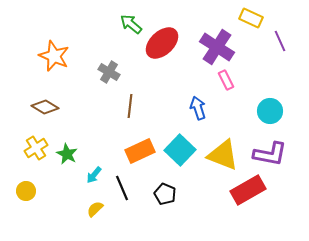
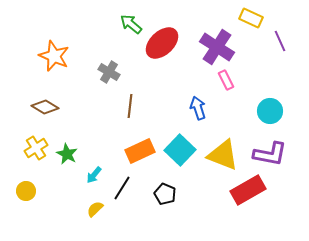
black line: rotated 55 degrees clockwise
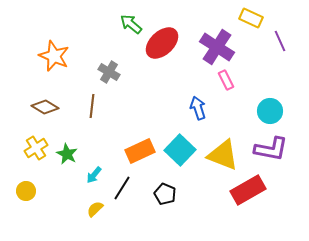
brown line: moved 38 px left
purple L-shape: moved 1 px right, 5 px up
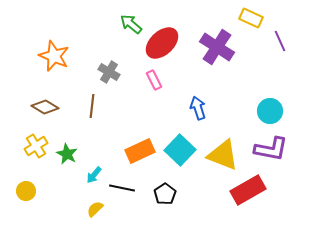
pink rectangle: moved 72 px left
yellow cross: moved 2 px up
black line: rotated 70 degrees clockwise
black pentagon: rotated 15 degrees clockwise
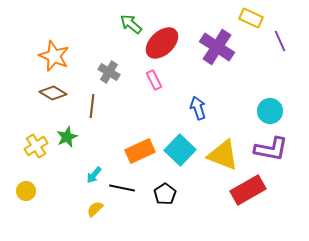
brown diamond: moved 8 px right, 14 px up
green star: moved 17 px up; rotated 20 degrees clockwise
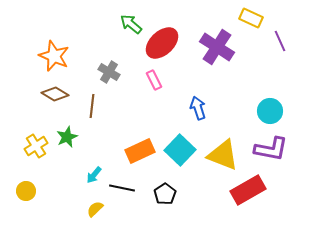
brown diamond: moved 2 px right, 1 px down
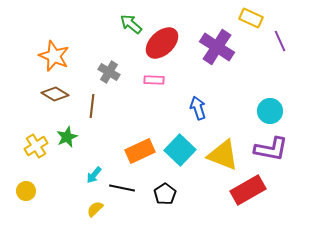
pink rectangle: rotated 60 degrees counterclockwise
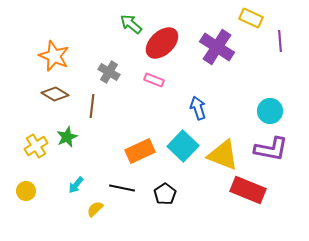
purple line: rotated 20 degrees clockwise
pink rectangle: rotated 18 degrees clockwise
cyan square: moved 3 px right, 4 px up
cyan arrow: moved 18 px left, 10 px down
red rectangle: rotated 52 degrees clockwise
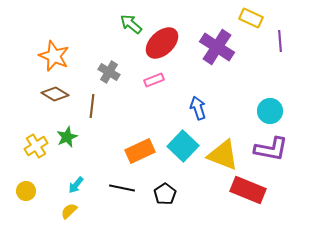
pink rectangle: rotated 42 degrees counterclockwise
yellow semicircle: moved 26 px left, 2 px down
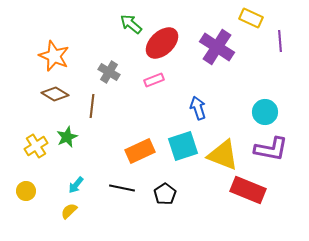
cyan circle: moved 5 px left, 1 px down
cyan square: rotated 28 degrees clockwise
